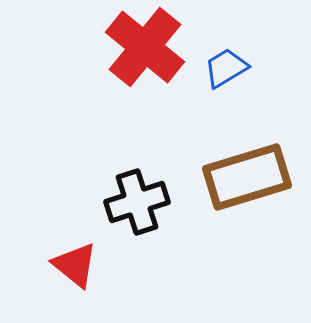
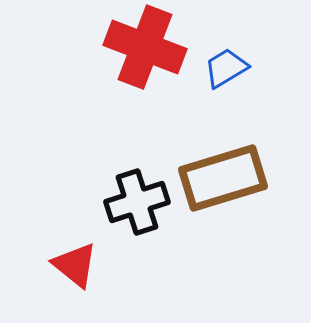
red cross: rotated 18 degrees counterclockwise
brown rectangle: moved 24 px left, 1 px down
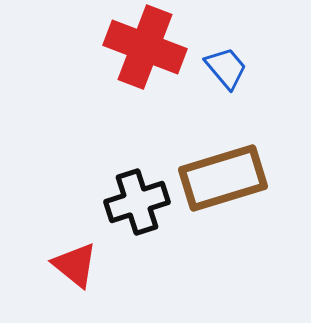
blue trapezoid: rotated 81 degrees clockwise
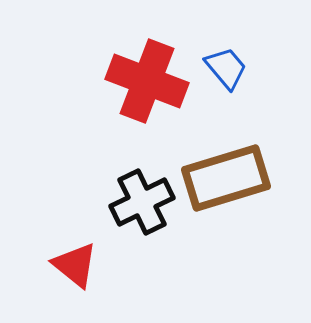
red cross: moved 2 px right, 34 px down
brown rectangle: moved 3 px right
black cross: moved 5 px right; rotated 8 degrees counterclockwise
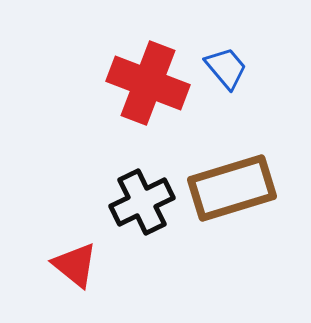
red cross: moved 1 px right, 2 px down
brown rectangle: moved 6 px right, 10 px down
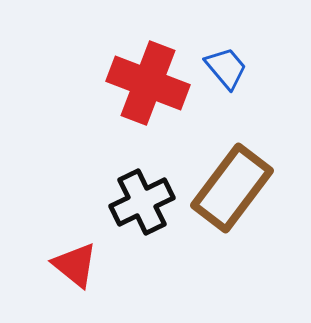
brown rectangle: rotated 36 degrees counterclockwise
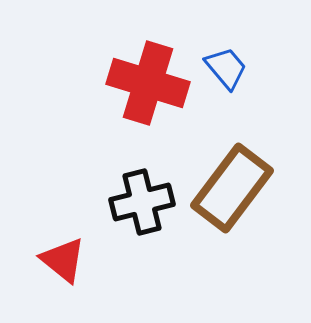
red cross: rotated 4 degrees counterclockwise
black cross: rotated 12 degrees clockwise
red triangle: moved 12 px left, 5 px up
